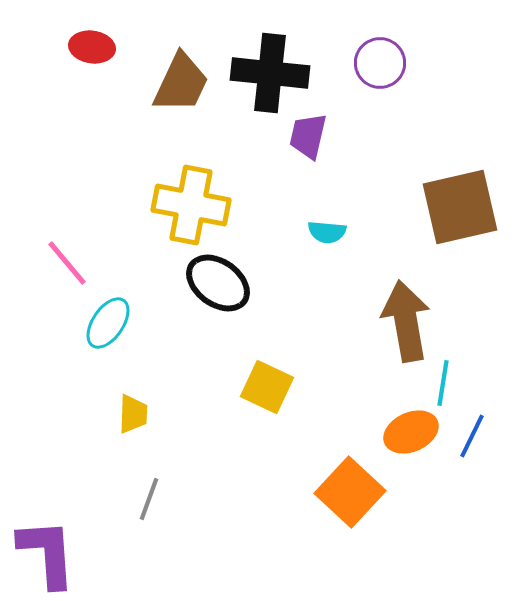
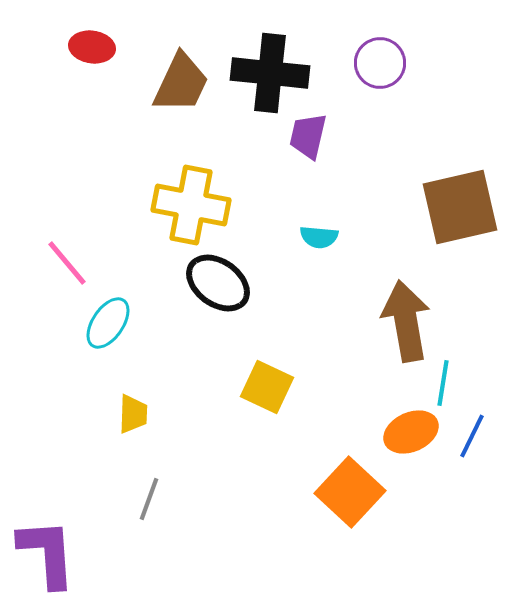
cyan semicircle: moved 8 px left, 5 px down
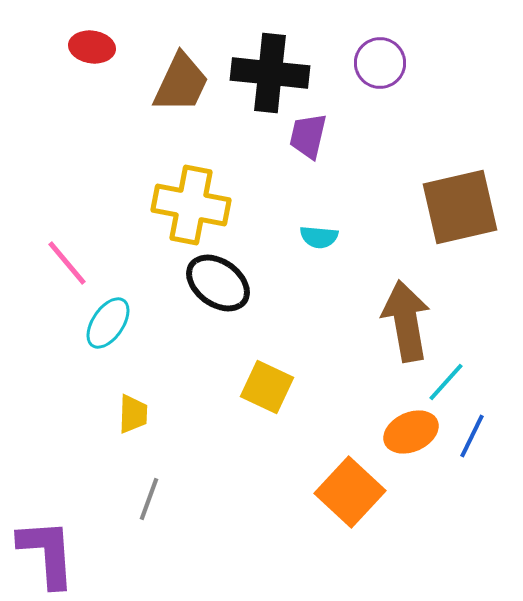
cyan line: moved 3 px right, 1 px up; rotated 33 degrees clockwise
